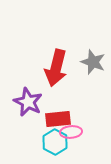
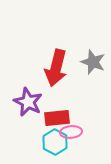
red rectangle: moved 1 px left, 1 px up
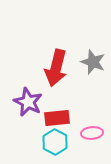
pink ellipse: moved 21 px right, 1 px down
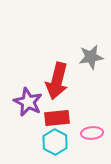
gray star: moved 2 px left, 5 px up; rotated 30 degrees counterclockwise
red arrow: moved 1 px right, 13 px down
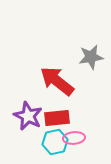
red arrow: rotated 114 degrees clockwise
purple star: moved 14 px down
pink ellipse: moved 18 px left, 5 px down
cyan hexagon: rotated 20 degrees clockwise
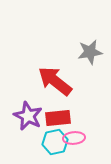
gray star: moved 1 px left, 5 px up
red arrow: moved 2 px left
red rectangle: moved 1 px right
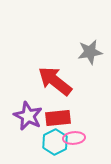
cyan hexagon: rotated 15 degrees counterclockwise
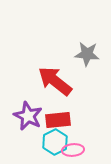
gray star: moved 3 px left, 2 px down; rotated 15 degrees clockwise
red rectangle: moved 2 px down
pink ellipse: moved 1 px left, 12 px down
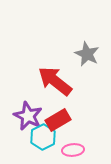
gray star: rotated 20 degrees clockwise
red rectangle: rotated 25 degrees counterclockwise
cyan hexagon: moved 12 px left, 5 px up
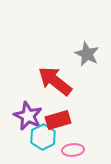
red rectangle: rotated 15 degrees clockwise
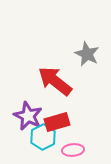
red rectangle: moved 1 px left, 2 px down
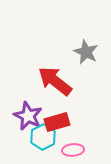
gray star: moved 1 px left, 2 px up
